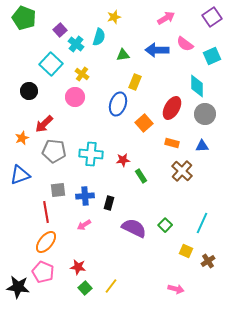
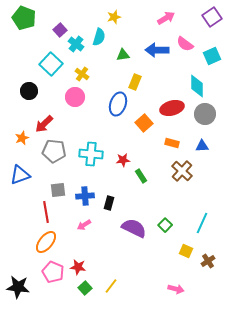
red ellipse at (172, 108): rotated 45 degrees clockwise
pink pentagon at (43, 272): moved 10 px right
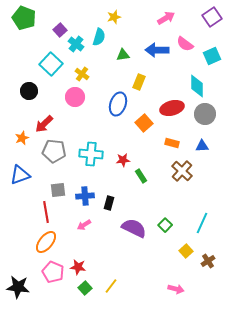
yellow rectangle at (135, 82): moved 4 px right
yellow square at (186, 251): rotated 24 degrees clockwise
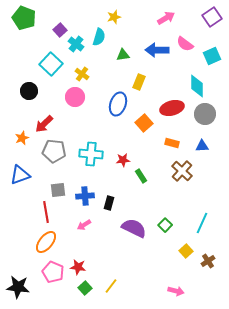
pink arrow at (176, 289): moved 2 px down
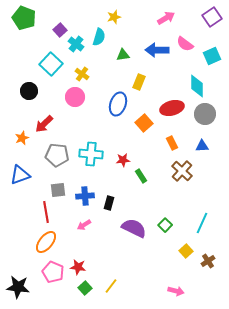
orange rectangle at (172, 143): rotated 48 degrees clockwise
gray pentagon at (54, 151): moved 3 px right, 4 px down
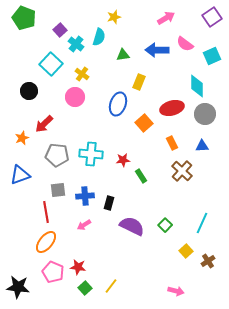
purple semicircle at (134, 228): moved 2 px left, 2 px up
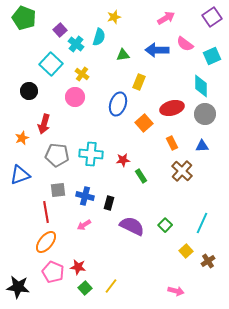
cyan diamond at (197, 86): moved 4 px right
red arrow at (44, 124): rotated 30 degrees counterclockwise
blue cross at (85, 196): rotated 18 degrees clockwise
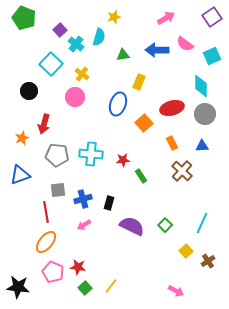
blue cross at (85, 196): moved 2 px left, 3 px down; rotated 30 degrees counterclockwise
pink arrow at (176, 291): rotated 14 degrees clockwise
